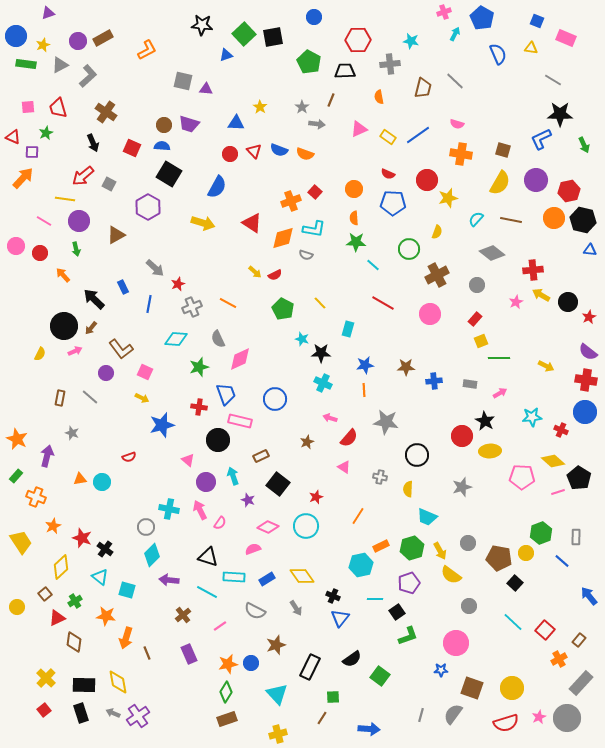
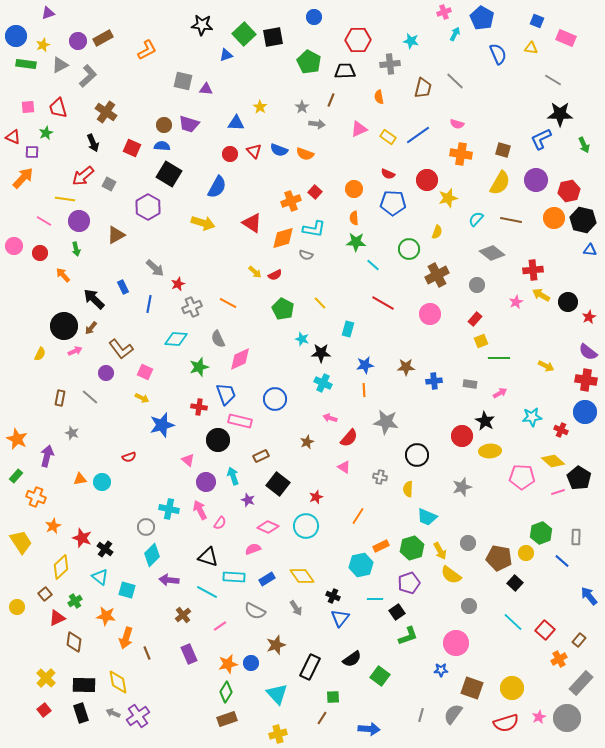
pink circle at (16, 246): moved 2 px left
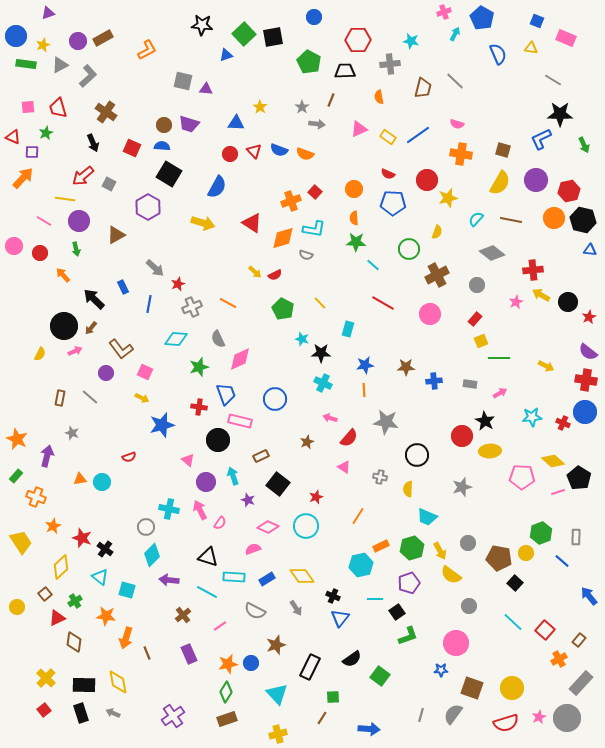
red cross at (561, 430): moved 2 px right, 7 px up
purple cross at (138, 716): moved 35 px right
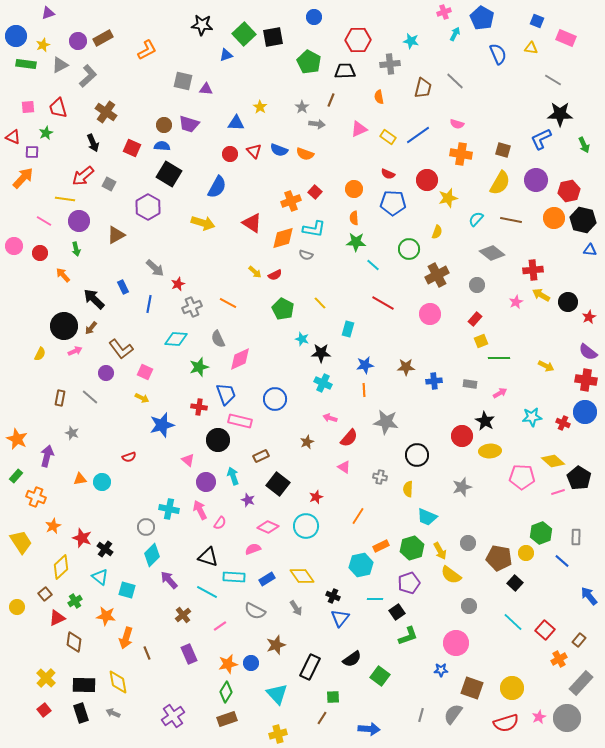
purple arrow at (169, 580): rotated 42 degrees clockwise
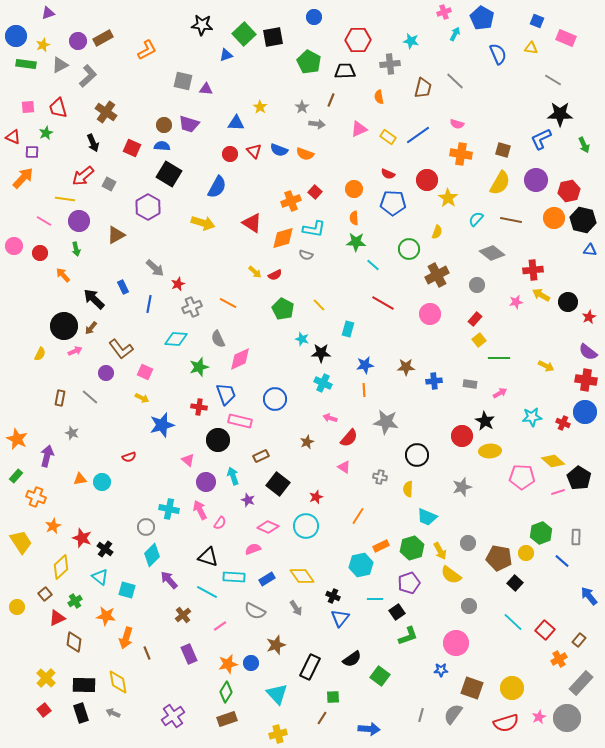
yellow star at (448, 198): rotated 24 degrees counterclockwise
pink star at (516, 302): rotated 16 degrees clockwise
yellow line at (320, 303): moved 1 px left, 2 px down
yellow square at (481, 341): moved 2 px left, 1 px up; rotated 16 degrees counterclockwise
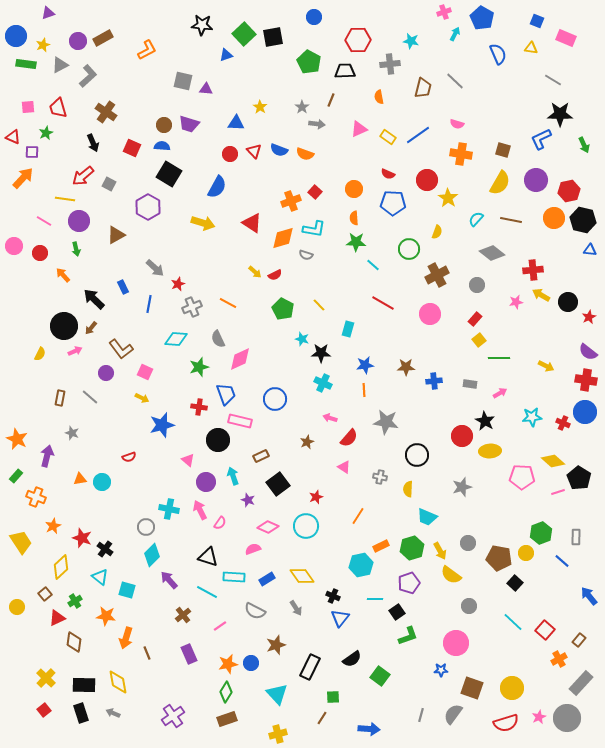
black square at (278, 484): rotated 15 degrees clockwise
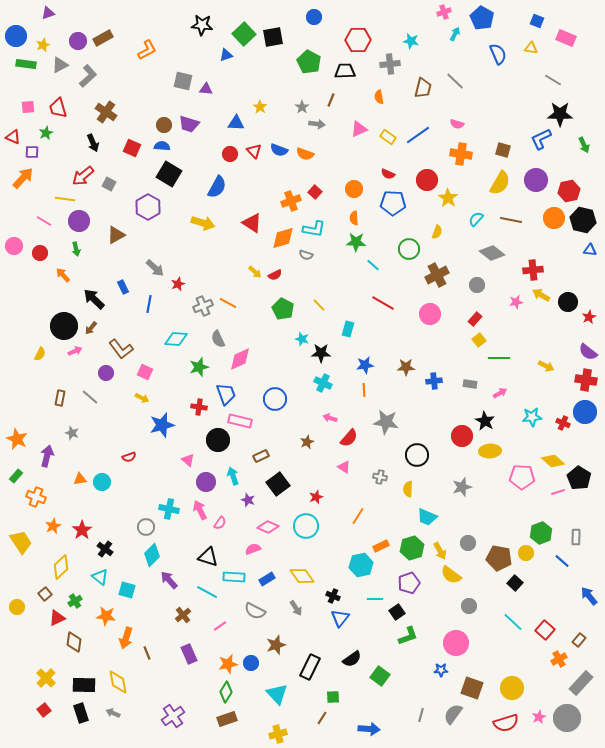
gray cross at (192, 307): moved 11 px right, 1 px up
red star at (82, 538): moved 8 px up; rotated 18 degrees clockwise
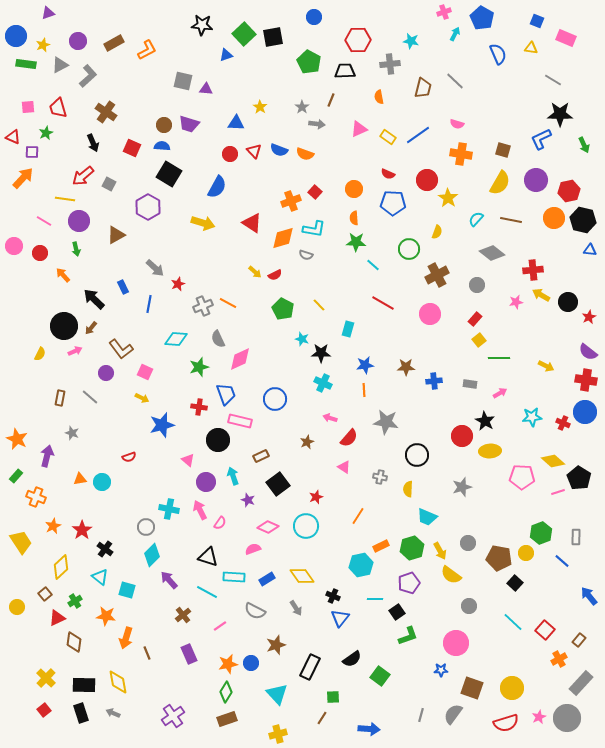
brown rectangle at (103, 38): moved 11 px right, 5 px down
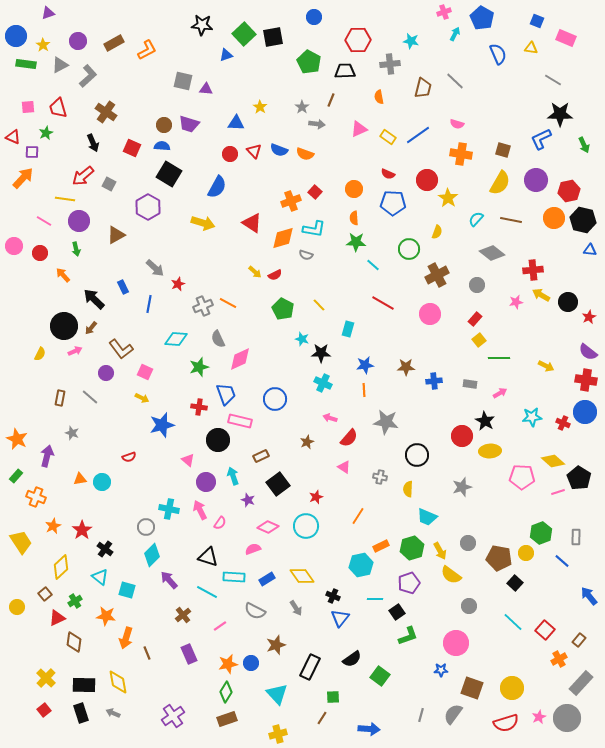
yellow star at (43, 45): rotated 16 degrees counterclockwise
